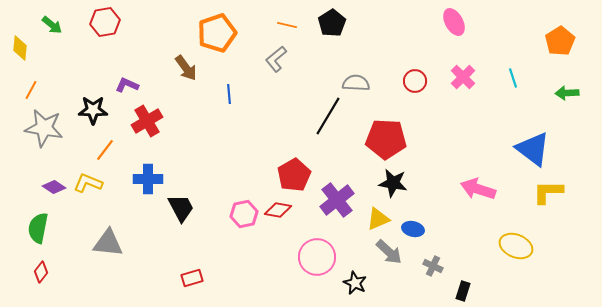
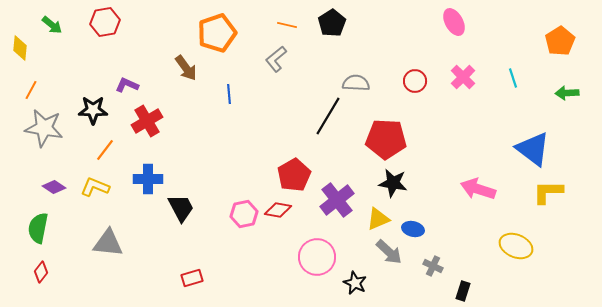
yellow L-shape at (88, 183): moved 7 px right, 4 px down
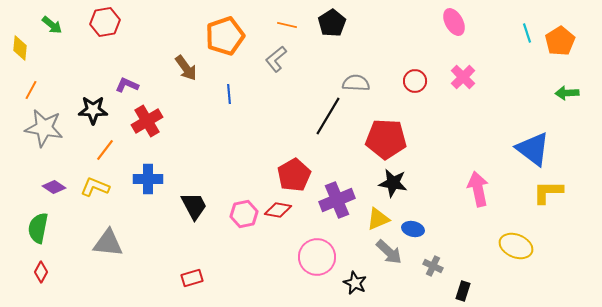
orange pentagon at (217, 33): moved 8 px right, 3 px down
cyan line at (513, 78): moved 14 px right, 45 px up
pink arrow at (478, 189): rotated 60 degrees clockwise
purple cross at (337, 200): rotated 16 degrees clockwise
black trapezoid at (181, 208): moved 13 px right, 2 px up
red diamond at (41, 272): rotated 10 degrees counterclockwise
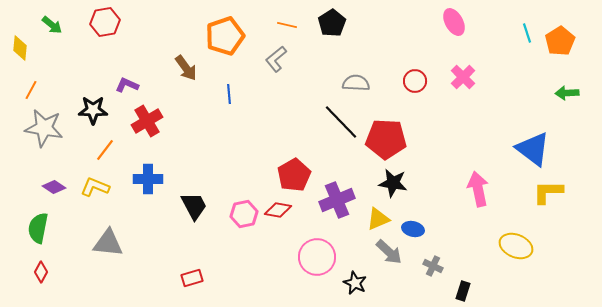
black line at (328, 116): moved 13 px right, 6 px down; rotated 75 degrees counterclockwise
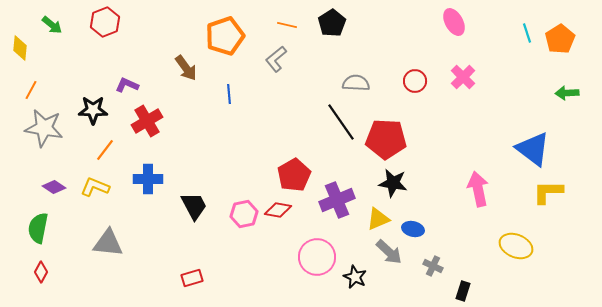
red hexagon at (105, 22): rotated 12 degrees counterclockwise
orange pentagon at (560, 41): moved 2 px up
black line at (341, 122): rotated 9 degrees clockwise
black star at (355, 283): moved 6 px up
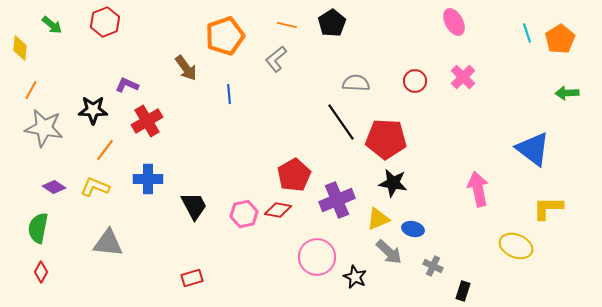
yellow L-shape at (548, 192): moved 16 px down
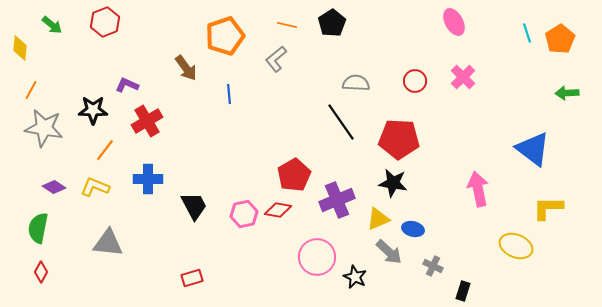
red pentagon at (386, 139): moved 13 px right
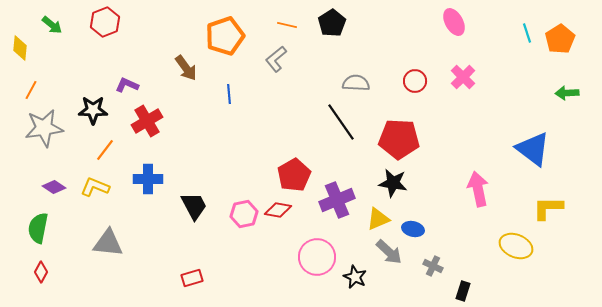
gray star at (44, 128): rotated 18 degrees counterclockwise
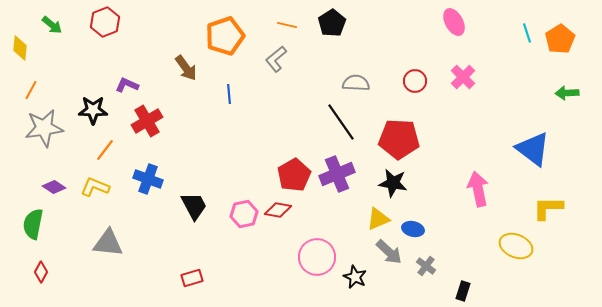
blue cross at (148, 179): rotated 20 degrees clockwise
purple cross at (337, 200): moved 26 px up
green semicircle at (38, 228): moved 5 px left, 4 px up
gray cross at (433, 266): moved 7 px left; rotated 12 degrees clockwise
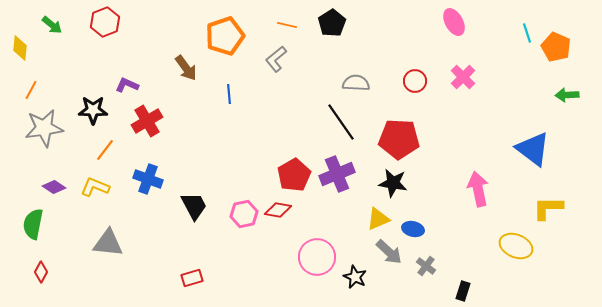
orange pentagon at (560, 39): moved 4 px left, 8 px down; rotated 16 degrees counterclockwise
green arrow at (567, 93): moved 2 px down
